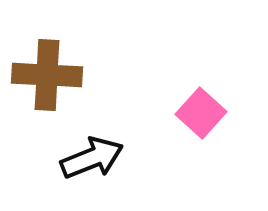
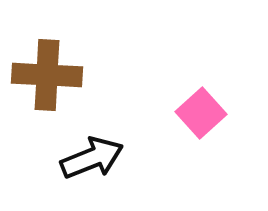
pink square: rotated 6 degrees clockwise
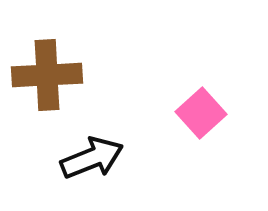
brown cross: rotated 6 degrees counterclockwise
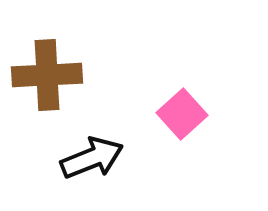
pink square: moved 19 px left, 1 px down
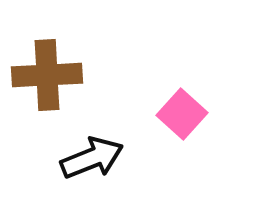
pink square: rotated 6 degrees counterclockwise
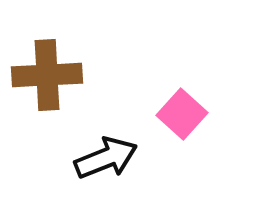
black arrow: moved 14 px right
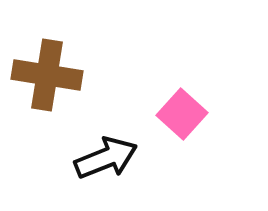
brown cross: rotated 12 degrees clockwise
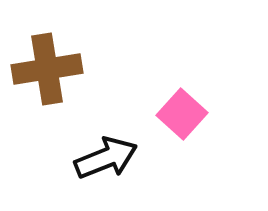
brown cross: moved 6 px up; rotated 18 degrees counterclockwise
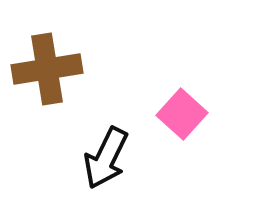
black arrow: rotated 138 degrees clockwise
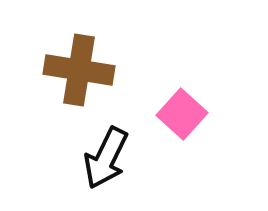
brown cross: moved 32 px right, 1 px down; rotated 18 degrees clockwise
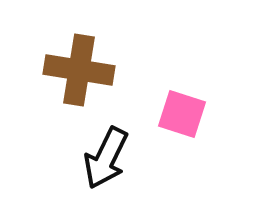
pink square: rotated 24 degrees counterclockwise
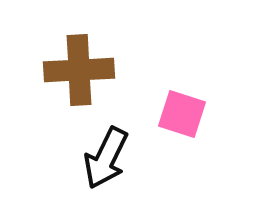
brown cross: rotated 12 degrees counterclockwise
